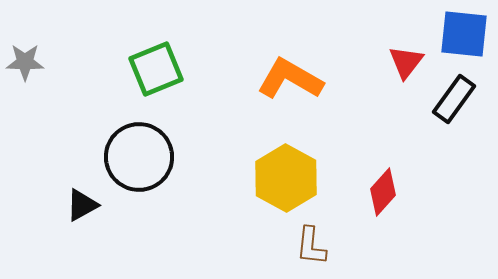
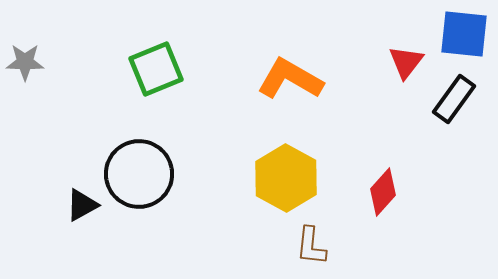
black circle: moved 17 px down
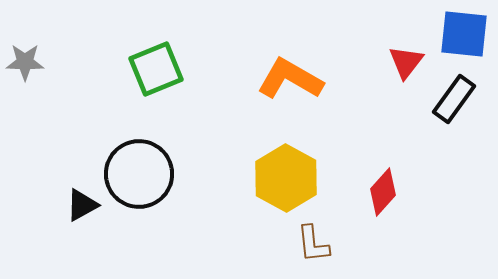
brown L-shape: moved 2 px right, 2 px up; rotated 12 degrees counterclockwise
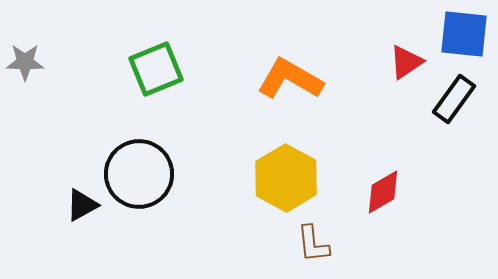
red triangle: rotated 18 degrees clockwise
red diamond: rotated 18 degrees clockwise
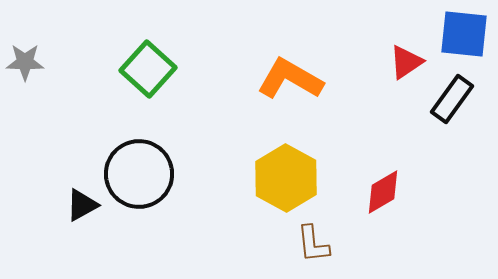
green square: moved 8 px left; rotated 26 degrees counterclockwise
black rectangle: moved 2 px left
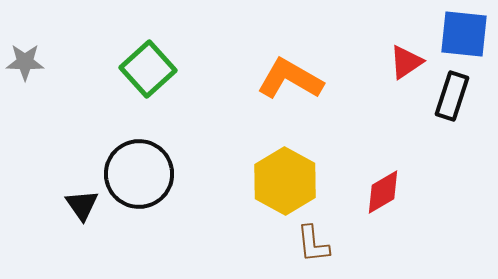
green square: rotated 6 degrees clockwise
black rectangle: moved 3 px up; rotated 18 degrees counterclockwise
yellow hexagon: moved 1 px left, 3 px down
black triangle: rotated 36 degrees counterclockwise
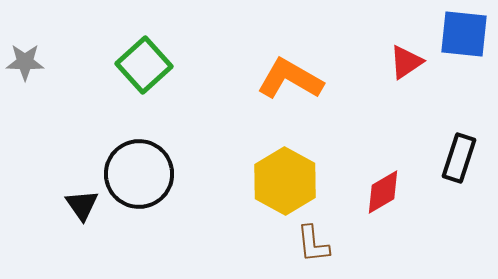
green square: moved 4 px left, 4 px up
black rectangle: moved 7 px right, 62 px down
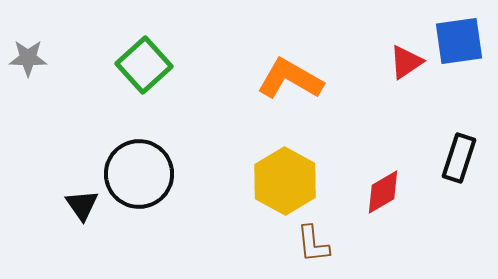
blue square: moved 5 px left, 7 px down; rotated 14 degrees counterclockwise
gray star: moved 3 px right, 4 px up
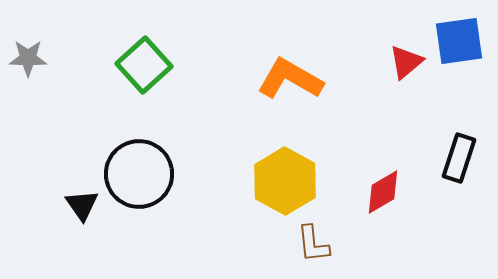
red triangle: rotated 6 degrees counterclockwise
